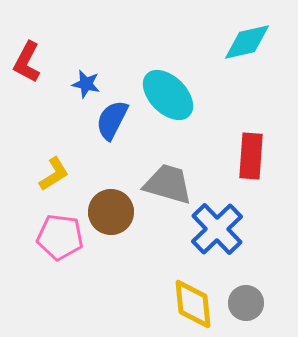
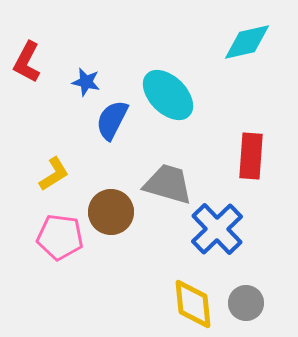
blue star: moved 2 px up
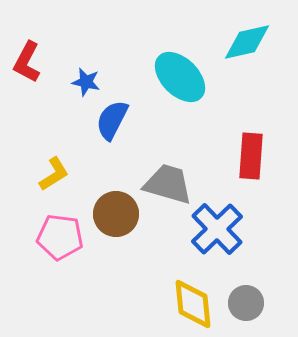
cyan ellipse: moved 12 px right, 18 px up
brown circle: moved 5 px right, 2 px down
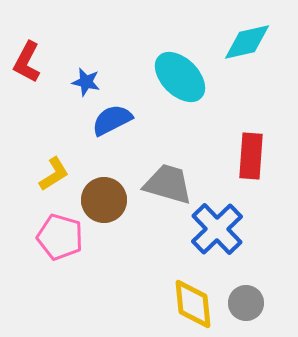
blue semicircle: rotated 36 degrees clockwise
brown circle: moved 12 px left, 14 px up
pink pentagon: rotated 9 degrees clockwise
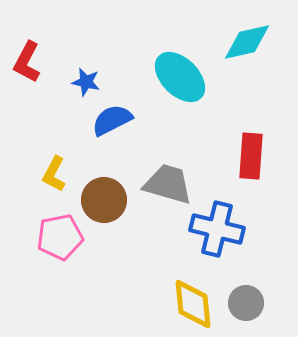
yellow L-shape: rotated 150 degrees clockwise
blue cross: rotated 32 degrees counterclockwise
pink pentagon: rotated 27 degrees counterclockwise
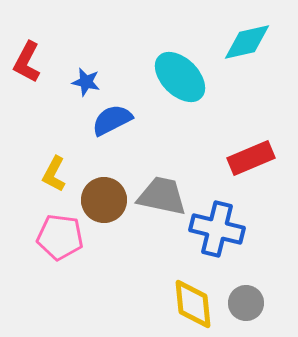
red rectangle: moved 2 px down; rotated 63 degrees clockwise
gray trapezoid: moved 6 px left, 12 px down; rotated 4 degrees counterclockwise
pink pentagon: rotated 18 degrees clockwise
